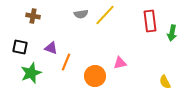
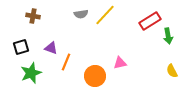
red rectangle: rotated 65 degrees clockwise
green arrow: moved 4 px left, 3 px down; rotated 21 degrees counterclockwise
black square: moved 1 px right; rotated 28 degrees counterclockwise
yellow semicircle: moved 7 px right, 11 px up
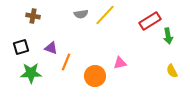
green star: rotated 20 degrees clockwise
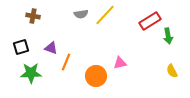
orange circle: moved 1 px right
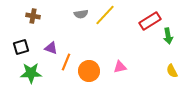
pink triangle: moved 4 px down
orange circle: moved 7 px left, 5 px up
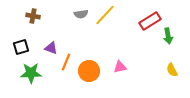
yellow semicircle: moved 1 px up
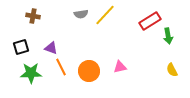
orange line: moved 5 px left, 5 px down; rotated 48 degrees counterclockwise
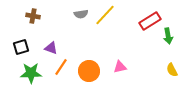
orange line: rotated 60 degrees clockwise
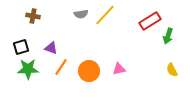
green arrow: rotated 28 degrees clockwise
pink triangle: moved 1 px left, 2 px down
green star: moved 3 px left, 4 px up
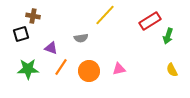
gray semicircle: moved 24 px down
black square: moved 13 px up
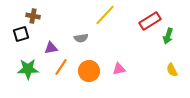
purple triangle: rotated 32 degrees counterclockwise
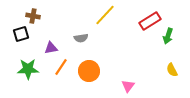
pink triangle: moved 9 px right, 17 px down; rotated 40 degrees counterclockwise
